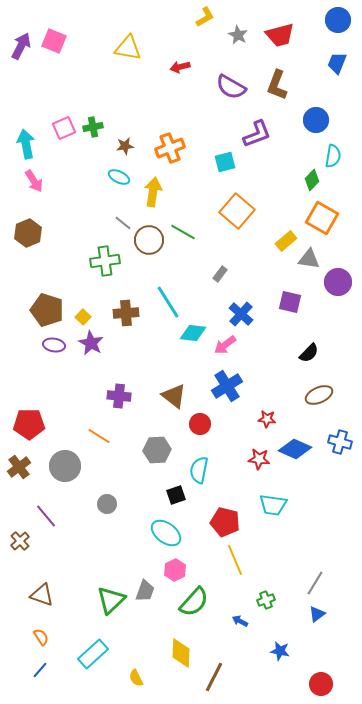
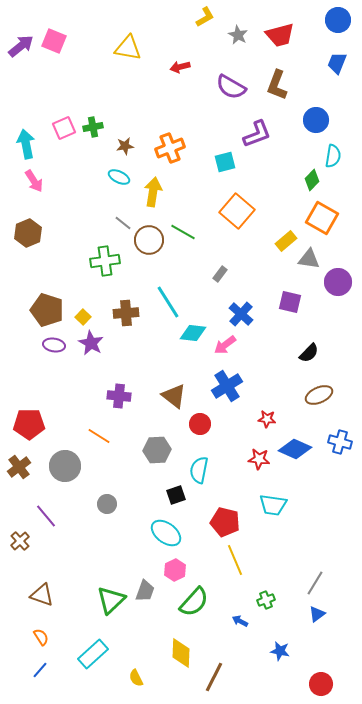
purple arrow at (21, 46): rotated 24 degrees clockwise
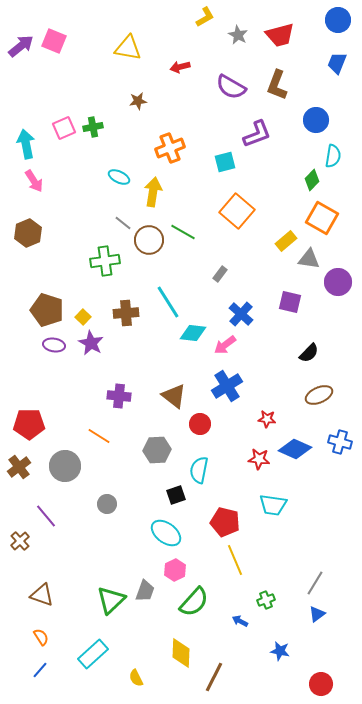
brown star at (125, 146): moved 13 px right, 45 px up
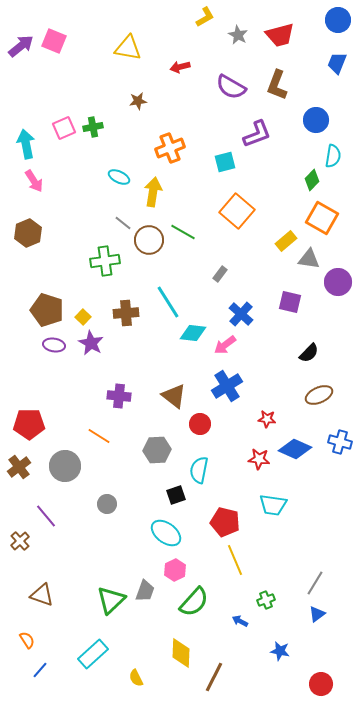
orange semicircle at (41, 637): moved 14 px left, 3 px down
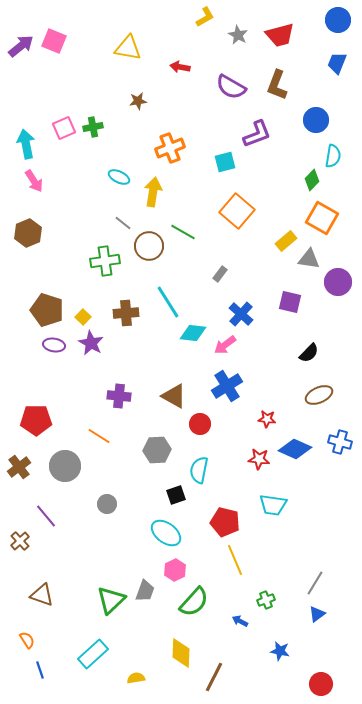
red arrow at (180, 67): rotated 24 degrees clockwise
brown circle at (149, 240): moved 6 px down
brown triangle at (174, 396): rotated 8 degrees counterclockwise
red pentagon at (29, 424): moved 7 px right, 4 px up
blue line at (40, 670): rotated 60 degrees counterclockwise
yellow semicircle at (136, 678): rotated 108 degrees clockwise
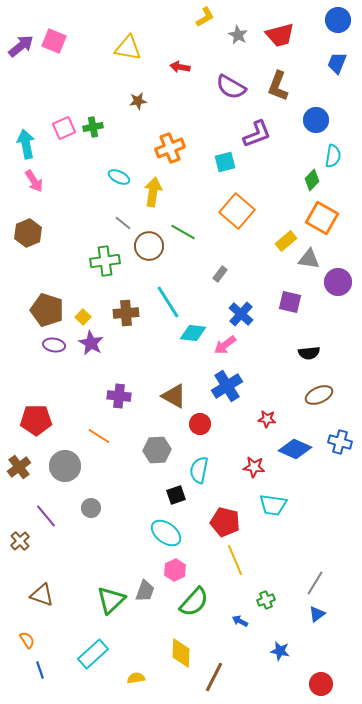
brown L-shape at (277, 85): moved 1 px right, 1 px down
black semicircle at (309, 353): rotated 40 degrees clockwise
red star at (259, 459): moved 5 px left, 8 px down
gray circle at (107, 504): moved 16 px left, 4 px down
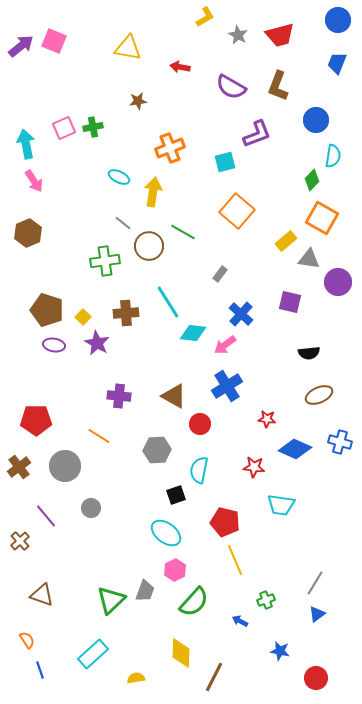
purple star at (91, 343): moved 6 px right
cyan trapezoid at (273, 505): moved 8 px right
red circle at (321, 684): moved 5 px left, 6 px up
